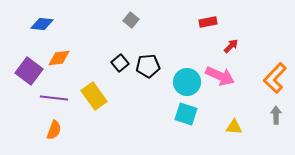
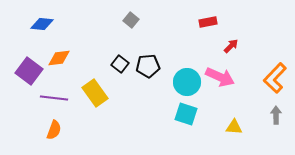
black square: moved 1 px down; rotated 12 degrees counterclockwise
pink arrow: moved 1 px down
yellow rectangle: moved 1 px right, 3 px up
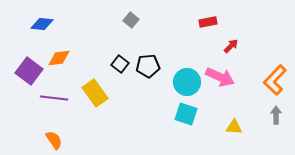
orange L-shape: moved 2 px down
orange semicircle: moved 10 px down; rotated 54 degrees counterclockwise
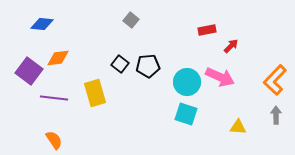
red rectangle: moved 1 px left, 8 px down
orange diamond: moved 1 px left
yellow rectangle: rotated 20 degrees clockwise
yellow triangle: moved 4 px right
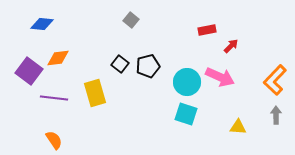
black pentagon: rotated 10 degrees counterclockwise
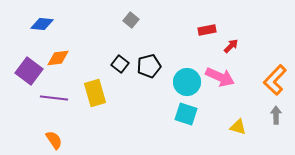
black pentagon: moved 1 px right
yellow triangle: rotated 12 degrees clockwise
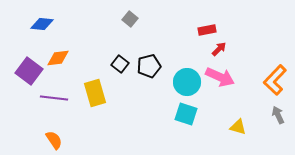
gray square: moved 1 px left, 1 px up
red arrow: moved 12 px left, 3 px down
gray arrow: moved 2 px right; rotated 24 degrees counterclockwise
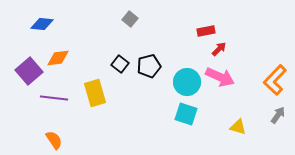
red rectangle: moved 1 px left, 1 px down
purple square: rotated 12 degrees clockwise
gray arrow: rotated 60 degrees clockwise
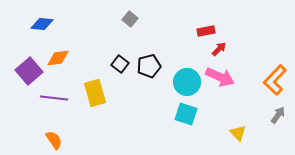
yellow triangle: moved 6 px down; rotated 30 degrees clockwise
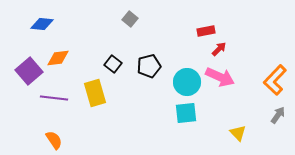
black square: moved 7 px left
cyan square: moved 1 px up; rotated 25 degrees counterclockwise
